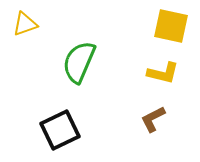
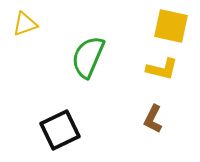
green semicircle: moved 9 px right, 5 px up
yellow L-shape: moved 1 px left, 4 px up
brown L-shape: rotated 36 degrees counterclockwise
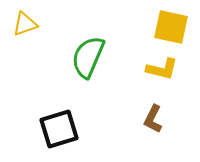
yellow square: moved 1 px down
black square: moved 1 px left, 1 px up; rotated 9 degrees clockwise
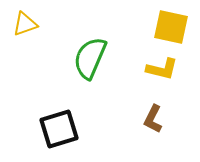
green semicircle: moved 2 px right, 1 px down
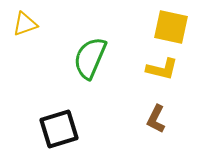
brown L-shape: moved 3 px right
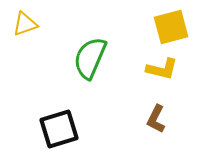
yellow square: rotated 27 degrees counterclockwise
